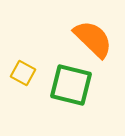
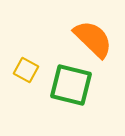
yellow square: moved 3 px right, 3 px up
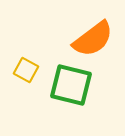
orange semicircle: rotated 99 degrees clockwise
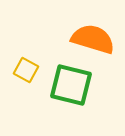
orange semicircle: rotated 126 degrees counterclockwise
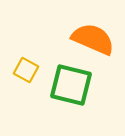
orange semicircle: rotated 6 degrees clockwise
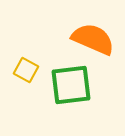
green square: rotated 21 degrees counterclockwise
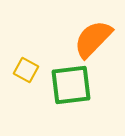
orange semicircle: rotated 69 degrees counterclockwise
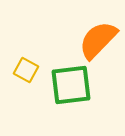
orange semicircle: moved 5 px right, 1 px down
